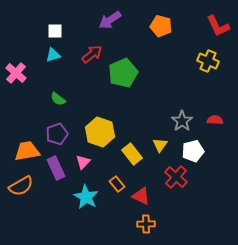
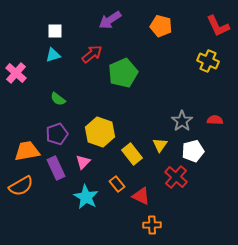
orange cross: moved 6 px right, 1 px down
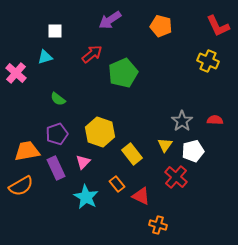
cyan triangle: moved 8 px left, 2 px down
yellow triangle: moved 5 px right
orange cross: moved 6 px right; rotated 18 degrees clockwise
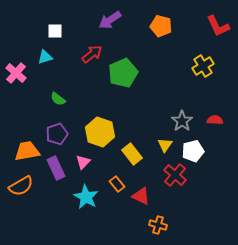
yellow cross: moved 5 px left, 5 px down; rotated 35 degrees clockwise
red cross: moved 1 px left, 2 px up
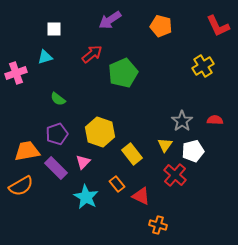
white square: moved 1 px left, 2 px up
pink cross: rotated 30 degrees clockwise
purple rectangle: rotated 20 degrees counterclockwise
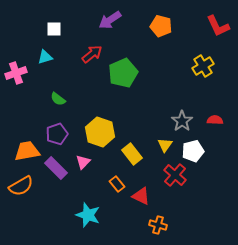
cyan star: moved 2 px right, 18 px down; rotated 10 degrees counterclockwise
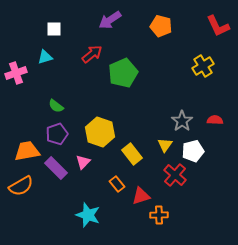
green semicircle: moved 2 px left, 7 px down
red triangle: rotated 42 degrees counterclockwise
orange cross: moved 1 px right, 10 px up; rotated 18 degrees counterclockwise
